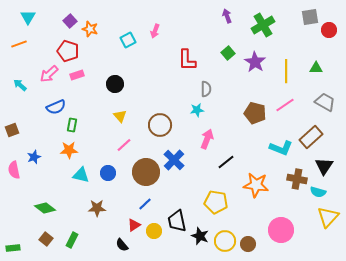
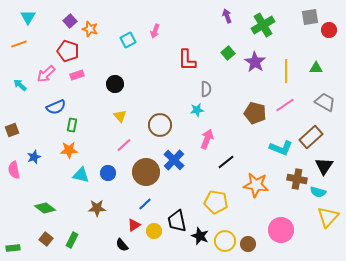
pink arrow at (49, 74): moved 3 px left
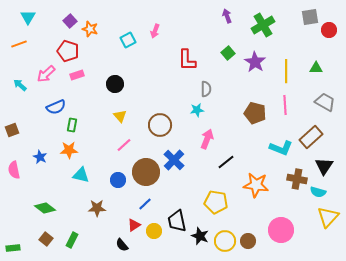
pink line at (285, 105): rotated 60 degrees counterclockwise
blue star at (34, 157): moved 6 px right; rotated 24 degrees counterclockwise
blue circle at (108, 173): moved 10 px right, 7 px down
brown circle at (248, 244): moved 3 px up
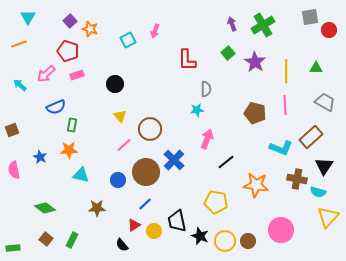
purple arrow at (227, 16): moved 5 px right, 8 px down
brown circle at (160, 125): moved 10 px left, 4 px down
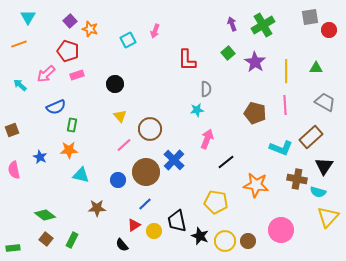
green diamond at (45, 208): moved 7 px down
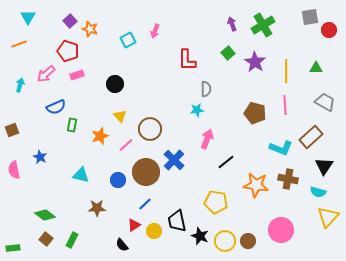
cyan arrow at (20, 85): rotated 64 degrees clockwise
pink line at (124, 145): moved 2 px right
orange star at (69, 150): moved 31 px right, 14 px up; rotated 18 degrees counterclockwise
brown cross at (297, 179): moved 9 px left
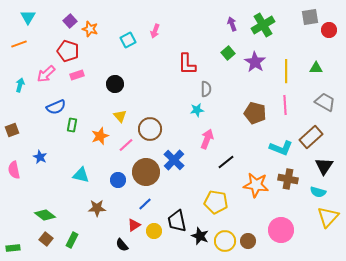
red L-shape at (187, 60): moved 4 px down
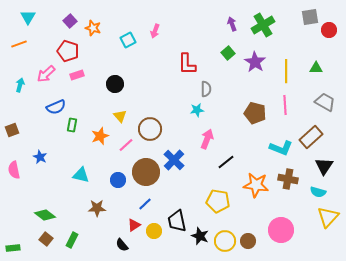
orange star at (90, 29): moved 3 px right, 1 px up
yellow pentagon at (216, 202): moved 2 px right, 1 px up
